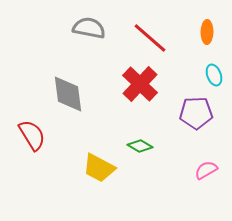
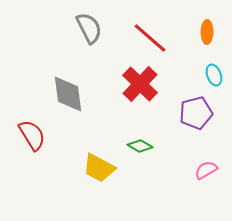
gray semicircle: rotated 52 degrees clockwise
purple pentagon: rotated 12 degrees counterclockwise
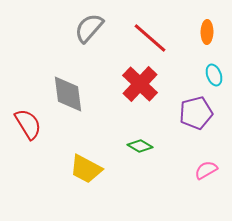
gray semicircle: rotated 112 degrees counterclockwise
red semicircle: moved 4 px left, 11 px up
yellow trapezoid: moved 13 px left, 1 px down
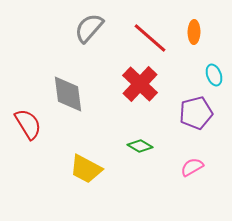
orange ellipse: moved 13 px left
pink semicircle: moved 14 px left, 3 px up
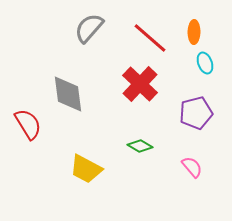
cyan ellipse: moved 9 px left, 12 px up
pink semicircle: rotated 80 degrees clockwise
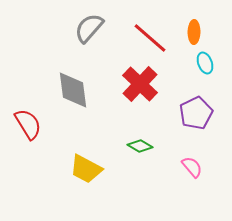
gray diamond: moved 5 px right, 4 px up
purple pentagon: rotated 12 degrees counterclockwise
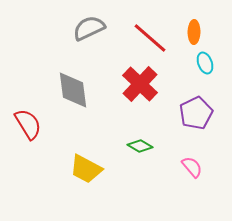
gray semicircle: rotated 24 degrees clockwise
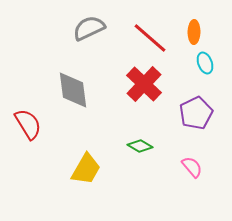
red cross: moved 4 px right
yellow trapezoid: rotated 88 degrees counterclockwise
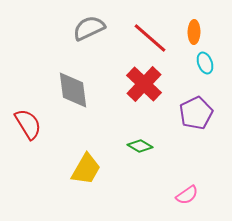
pink semicircle: moved 5 px left, 28 px down; rotated 95 degrees clockwise
